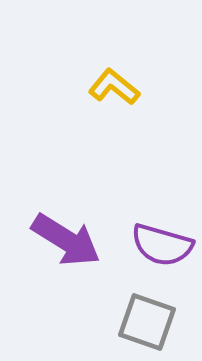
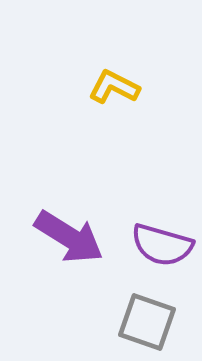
yellow L-shape: rotated 12 degrees counterclockwise
purple arrow: moved 3 px right, 3 px up
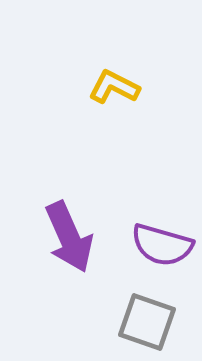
purple arrow: rotated 34 degrees clockwise
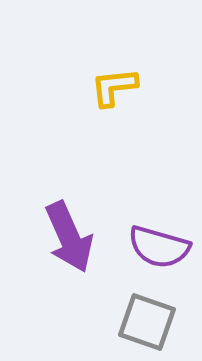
yellow L-shape: rotated 33 degrees counterclockwise
purple semicircle: moved 3 px left, 2 px down
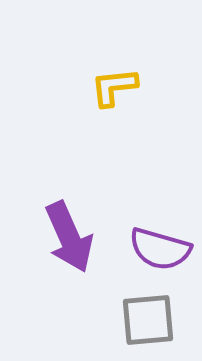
purple semicircle: moved 1 px right, 2 px down
gray square: moved 1 px right, 2 px up; rotated 24 degrees counterclockwise
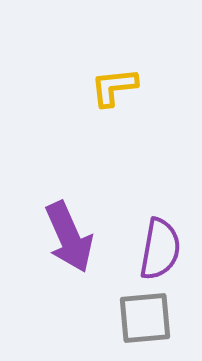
purple semicircle: rotated 96 degrees counterclockwise
gray square: moved 3 px left, 2 px up
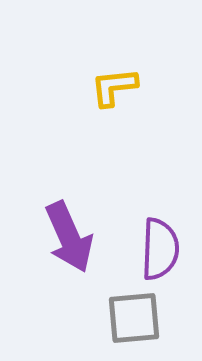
purple semicircle: rotated 8 degrees counterclockwise
gray square: moved 11 px left
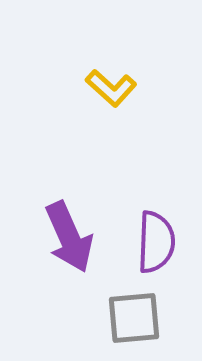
yellow L-shape: moved 3 px left, 1 px down; rotated 132 degrees counterclockwise
purple semicircle: moved 4 px left, 7 px up
